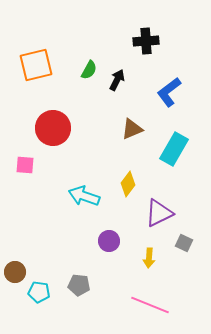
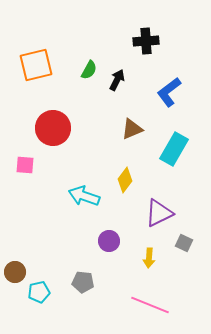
yellow diamond: moved 3 px left, 4 px up
gray pentagon: moved 4 px right, 3 px up
cyan pentagon: rotated 20 degrees counterclockwise
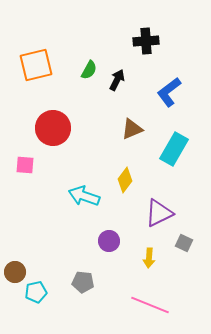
cyan pentagon: moved 3 px left
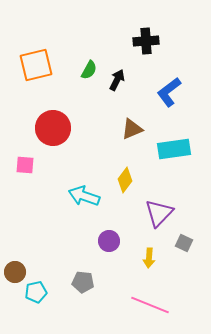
cyan rectangle: rotated 52 degrees clockwise
purple triangle: rotated 20 degrees counterclockwise
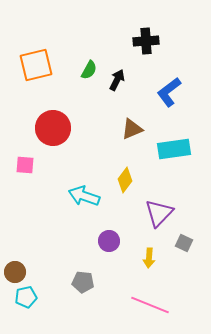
cyan pentagon: moved 10 px left, 5 px down
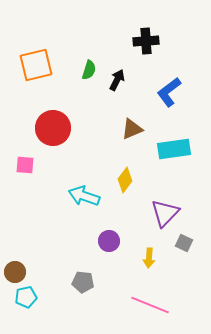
green semicircle: rotated 12 degrees counterclockwise
purple triangle: moved 6 px right
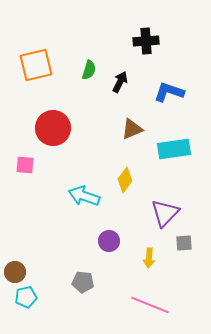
black arrow: moved 3 px right, 2 px down
blue L-shape: rotated 56 degrees clockwise
gray square: rotated 30 degrees counterclockwise
